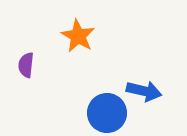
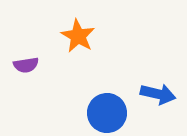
purple semicircle: rotated 105 degrees counterclockwise
blue arrow: moved 14 px right, 3 px down
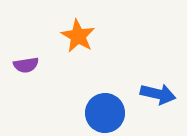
blue circle: moved 2 px left
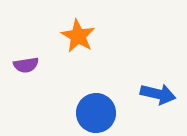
blue circle: moved 9 px left
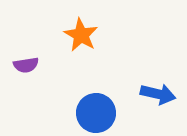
orange star: moved 3 px right, 1 px up
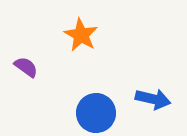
purple semicircle: moved 2 px down; rotated 135 degrees counterclockwise
blue arrow: moved 5 px left, 5 px down
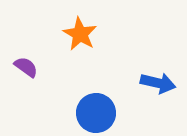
orange star: moved 1 px left, 1 px up
blue arrow: moved 5 px right, 16 px up
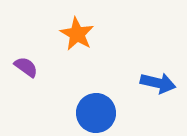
orange star: moved 3 px left
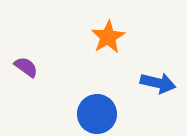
orange star: moved 31 px right, 3 px down; rotated 12 degrees clockwise
blue circle: moved 1 px right, 1 px down
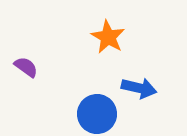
orange star: rotated 12 degrees counterclockwise
blue arrow: moved 19 px left, 5 px down
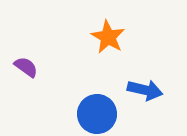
blue arrow: moved 6 px right, 2 px down
